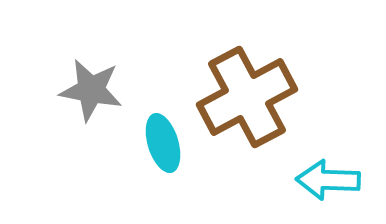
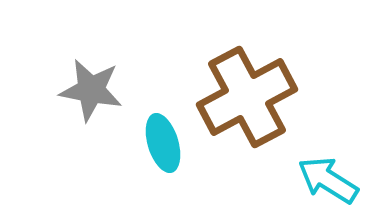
cyan arrow: rotated 30 degrees clockwise
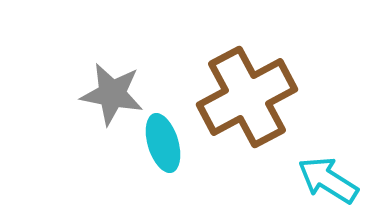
gray star: moved 21 px right, 4 px down
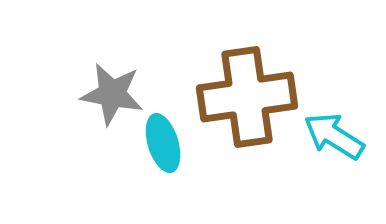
brown cross: rotated 20 degrees clockwise
cyan arrow: moved 6 px right, 44 px up
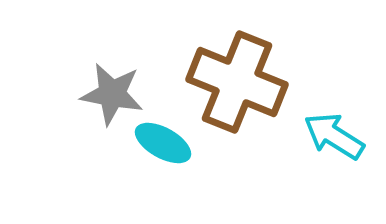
brown cross: moved 10 px left, 15 px up; rotated 30 degrees clockwise
cyan ellipse: rotated 44 degrees counterclockwise
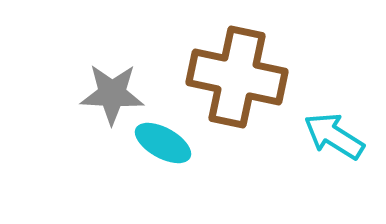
brown cross: moved 5 px up; rotated 10 degrees counterclockwise
gray star: rotated 8 degrees counterclockwise
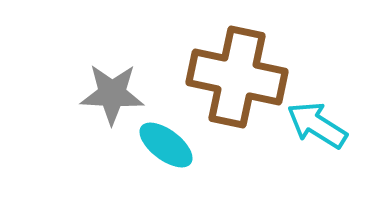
cyan arrow: moved 17 px left, 11 px up
cyan ellipse: moved 3 px right, 2 px down; rotated 8 degrees clockwise
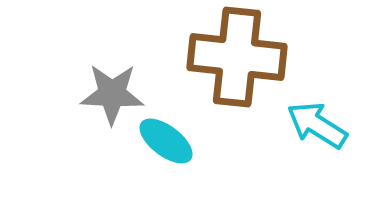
brown cross: moved 20 px up; rotated 6 degrees counterclockwise
cyan ellipse: moved 4 px up
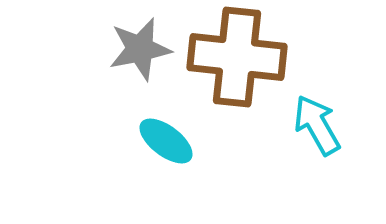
gray star: moved 28 px right, 45 px up; rotated 14 degrees counterclockwise
cyan arrow: rotated 28 degrees clockwise
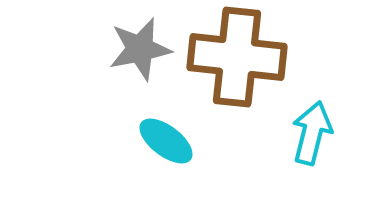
cyan arrow: moved 5 px left, 8 px down; rotated 44 degrees clockwise
